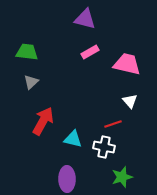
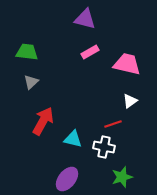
white triangle: rotated 35 degrees clockwise
purple ellipse: rotated 40 degrees clockwise
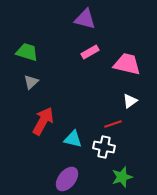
green trapezoid: rotated 10 degrees clockwise
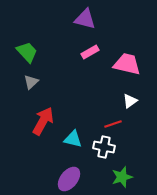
green trapezoid: rotated 30 degrees clockwise
purple ellipse: moved 2 px right
